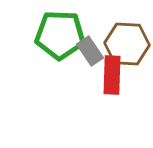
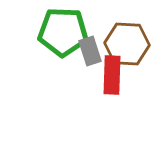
green pentagon: moved 3 px right, 3 px up
gray rectangle: rotated 16 degrees clockwise
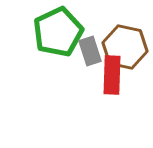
green pentagon: moved 5 px left; rotated 27 degrees counterclockwise
brown hexagon: moved 2 px left, 3 px down; rotated 9 degrees clockwise
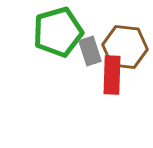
green pentagon: rotated 9 degrees clockwise
brown hexagon: rotated 6 degrees counterclockwise
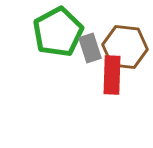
green pentagon: rotated 12 degrees counterclockwise
gray rectangle: moved 3 px up
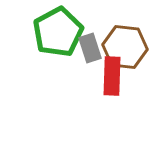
red rectangle: moved 1 px down
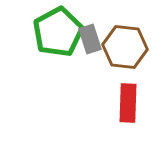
gray rectangle: moved 9 px up
red rectangle: moved 16 px right, 27 px down
